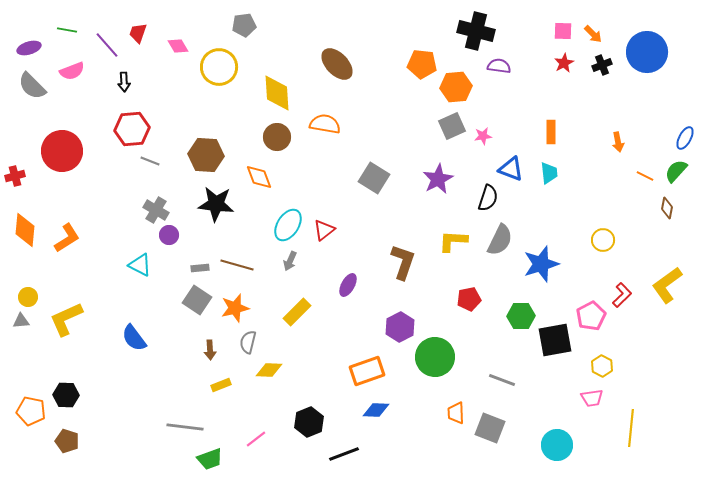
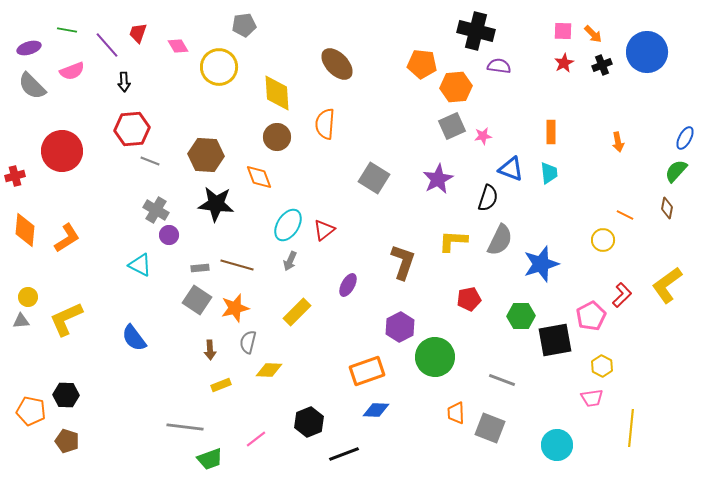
orange semicircle at (325, 124): rotated 96 degrees counterclockwise
orange line at (645, 176): moved 20 px left, 39 px down
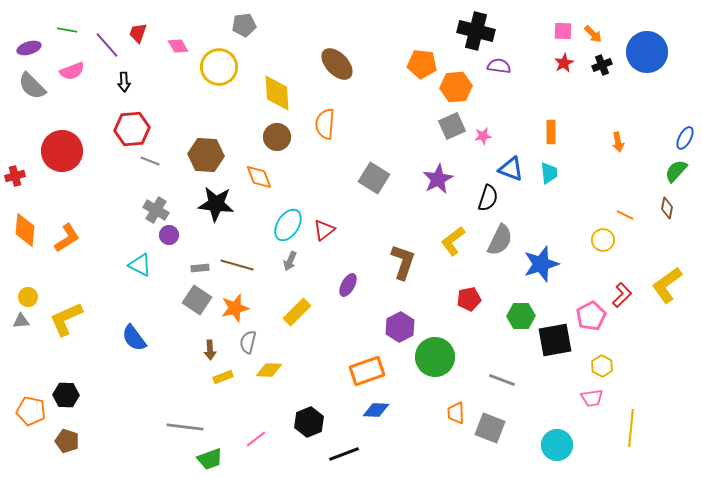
yellow L-shape at (453, 241): rotated 40 degrees counterclockwise
yellow rectangle at (221, 385): moved 2 px right, 8 px up
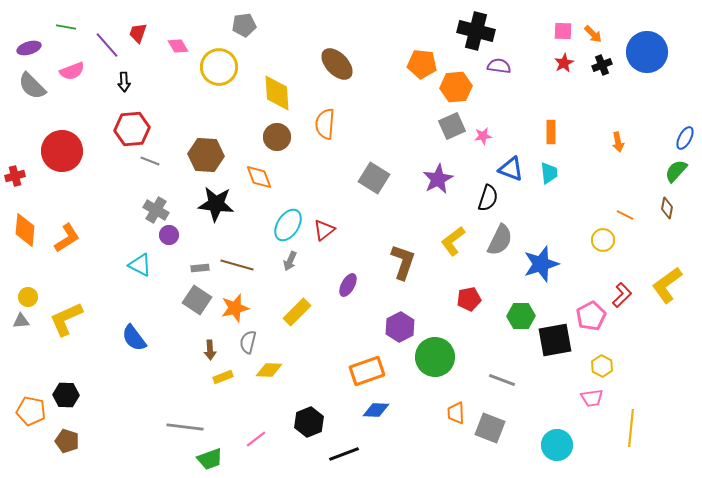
green line at (67, 30): moved 1 px left, 3 px up
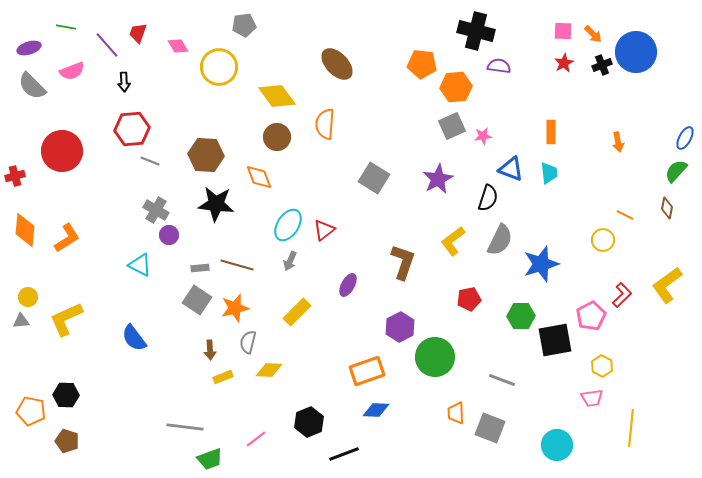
blue circle at (647, 52): moved 11 px left
yellow diamond at (277, 93): moved 3 px down; rotated 33 degrees counterclockwise
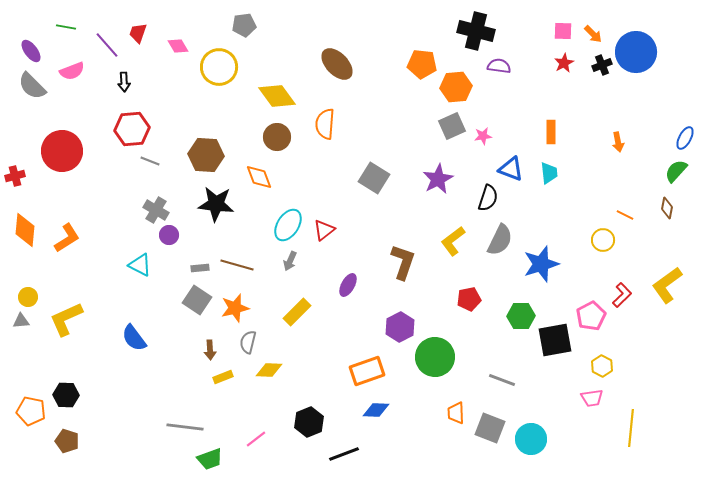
purple ellipse at (29, 48): moved 2 px right, 3 px down; rotated 70 degrees clockwise
cyan circle at (557, 445): moved 26 px left, 6 px up
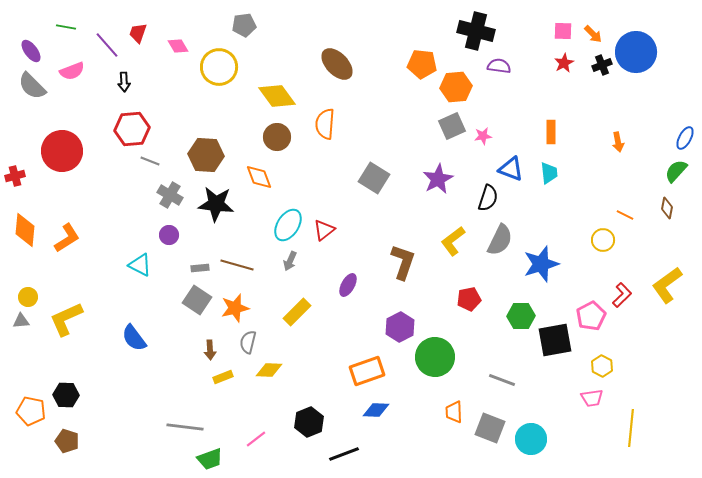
gray cross at (156, 210): moved 14 px right, 15 px up
orange trapezoid at (456, 413): moved 2 px left, 1 px up
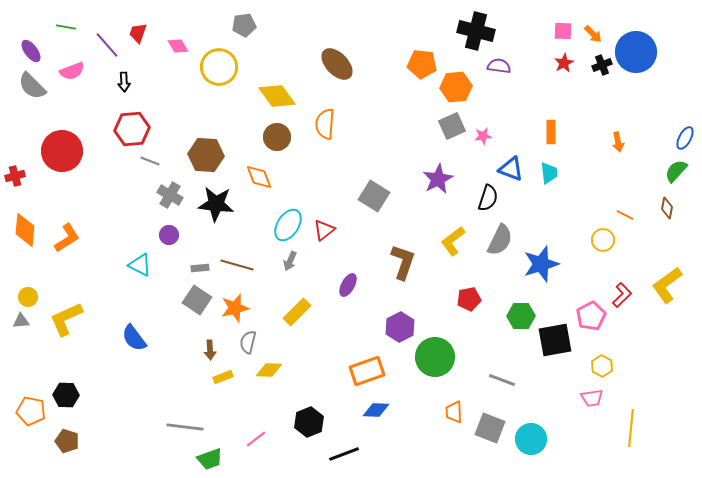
gray square at (374, 178): moved 18 px down
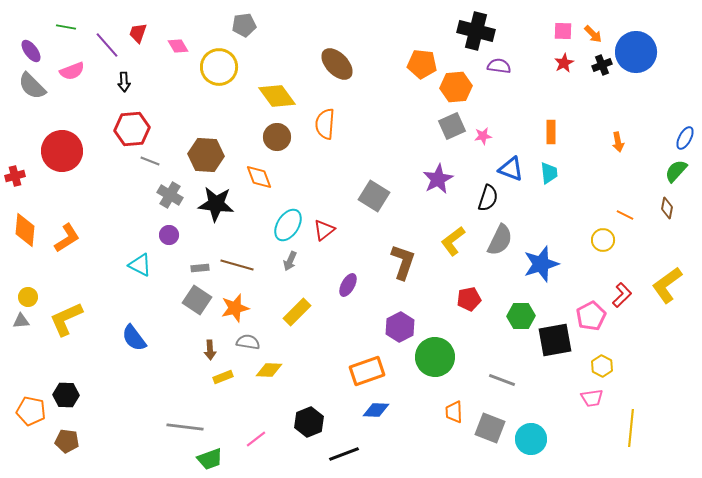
gray semicircle at (248, 342): rotated 85 degrees clockwise
brown pentagon at (67, 441): rotated 10 degrees counterclockwise
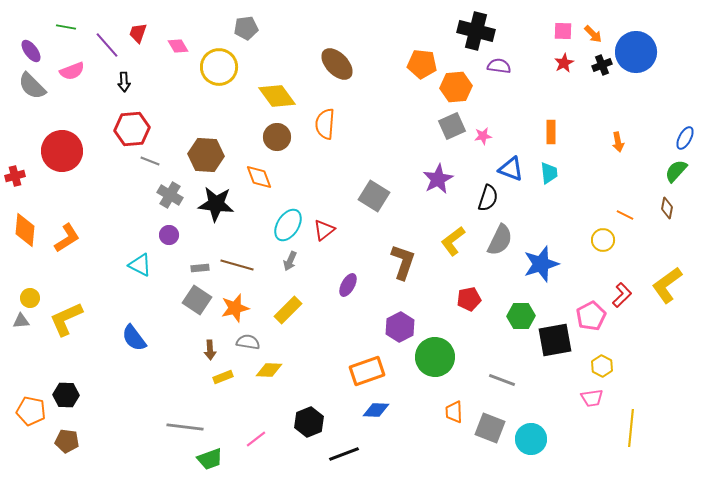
gray pentagon at (244, 25): moved 2 px right, 3 px down
yellow circle at (28, 297): moved 2 px right, 1 px down
yellow rectangle at (297, 312): moved 9 px left, 2 px up
